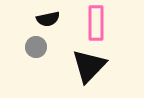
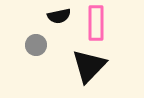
black semicircle: moved 11 px right, 3 px up
gray circle: moved 2 px up
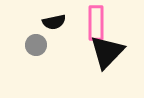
black semicircle: moved 5 px left, 6 px down
black triangle: moved 18 px right, 14 px up
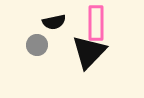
gray circle: moved 1 px right
black triangle: moved 18 px left
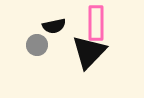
black semicircle: moved 4 px down
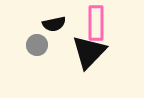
black semicircle: moved 2 px up
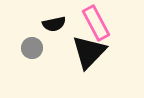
pink rectangle: rotated 28 degrees counterclockwise
gray circle: moved 5 px left, 3 px down
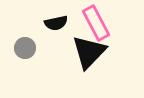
black semicircle: moved 2 px right, 1 px up
gray circle: moved 7 px left
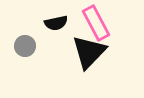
gray circle: moved 2 px up
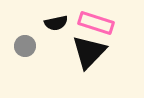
pink rectangle: rotated 44 degrees counterclockwise
